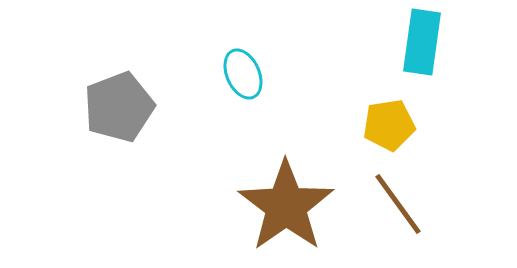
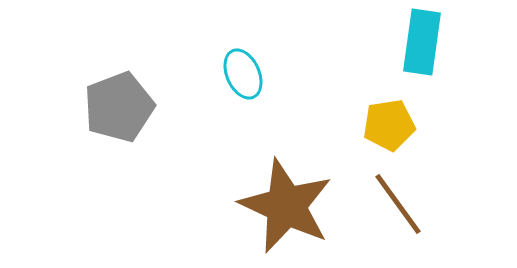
brown star: rotated 12 degrees counterclockwise
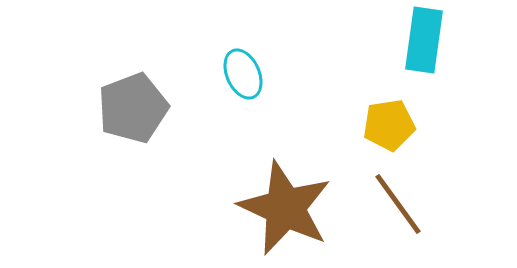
cyan rectangle: moved 2 px right, 2 px up
gray pentagon: moved 14 px right, 1 px down
brown star: moved 1 px left, 2 px down
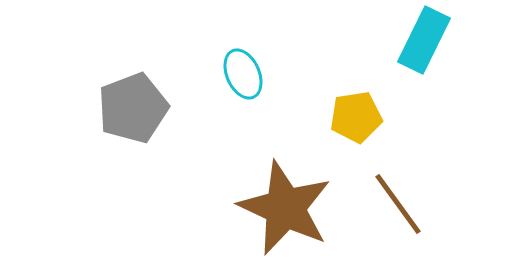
cyan rectangle: rotated 18 degrees clockwise
yellow pentagon: moved 33 px left, 8 px up
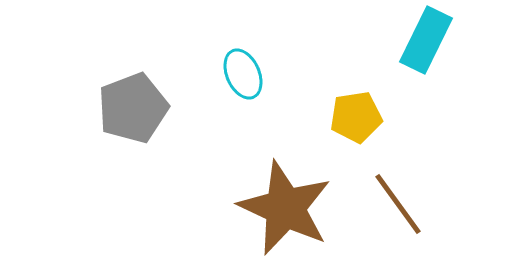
cyan rectangle: moved 2 px right
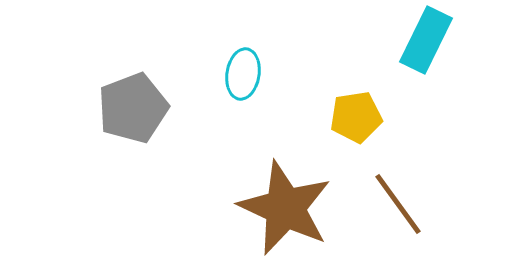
cyan ellipse: rotated 33 degrees clockwise
